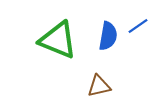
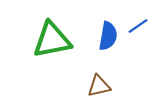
green triangle: moved 6 px left; rotated 33 degrees counterclockwise
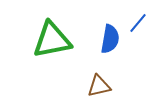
blue line: moved 3 px up; rotated 15 degrees counterclockwise
blue semicircle: moved 2 px right, 3 px down
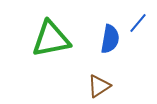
green triangle: moved 1 px left, 1 px up
brown triangle: rotated 20 degrees counterclockwise
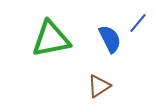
blue semicircle: rotated 36 degrees counterclockwise
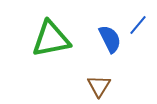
blue line: moved 2 px down
brown triangle: rotated 25 degrees counterclockwise
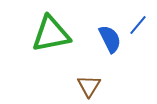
green triangle: moved 5 px up
brown triangle: moved 10 px left
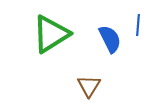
blue line: rotated 35 degrees counterclockwise
green triangle: rotated 21 degrees counterclockwise
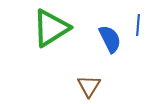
green triangle: moved 6 px up
